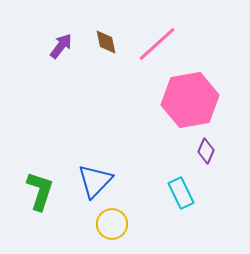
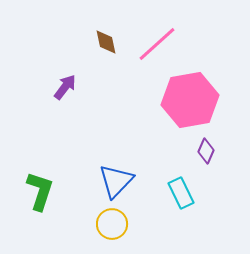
purple arrow: moved 4 px right, 41 px down
blue triangle: moved 21 px right
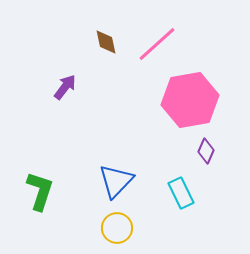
yellow circle: moved 5 px right, 4 px down
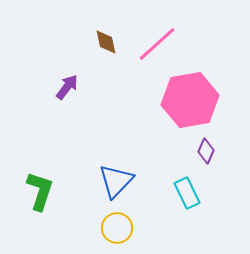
purple arrow: moved 2 px right
cyan rectangle: moved 6 px right
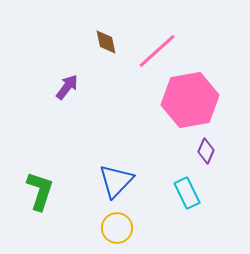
pink line: moved 7 px down
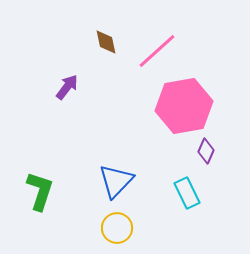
pink hexagon: moved 6 px left, 6 px down
